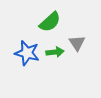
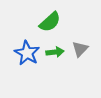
gray triangle: moved 3 px right, 6 px down; rotated 18 degrees clockwise
blue star: rotated 15 degrees clockwise
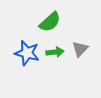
blue star: rotated 15 degrees counterclockwise
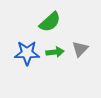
blue star: rotated 15 degrees counterclockwise
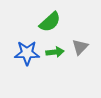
gray triangle: moved 2 px up
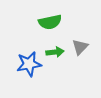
green semicircle: rotated 30 degrees clockwise
blue star: moved 2 px right, 11 px down; rotated 10 degrees counterclockwise
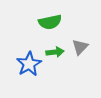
blue star: rotated 20 degrees counterclockwise
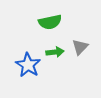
blue star: moved 1 px left, 1 px down; rotated 10 degrees counterclockwise
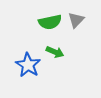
gray triangle: moved 4 px left, 27 px up
green arrow: rotated 30 degrees clockwise
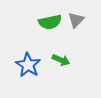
green arrow: moved 6 px right, 8 px down
